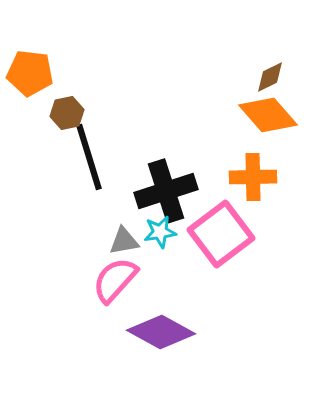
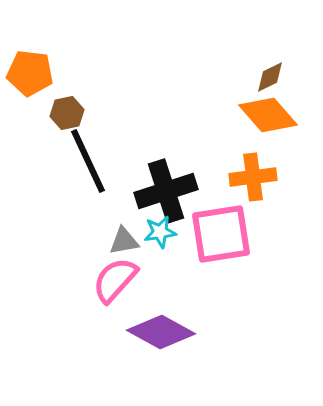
black line: moved 1 px left, 4 px down; rotated 8 degrees counterclockwise
orange cross: rotated 6 degrees counterclockwise
pink square: rotated 28 degrees clockwise
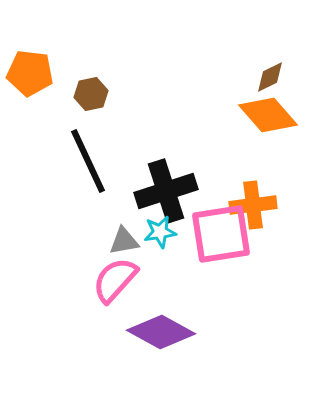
brown hexagon: moved 24 px right, 19 px up
orange cross: moved 28 px down
